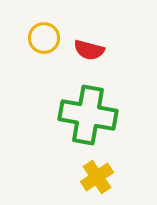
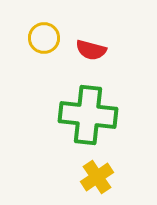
red semicircle: moved 2 px right
green cross: rotated 4 degrees counterclockwise
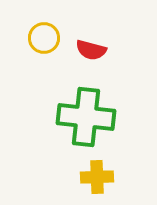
green cross: moved 2 px left, 2 px down
yellow cross: rotated 32 degrees clockwise
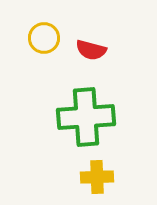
green cross: rotated 10 degrees counterclockwise
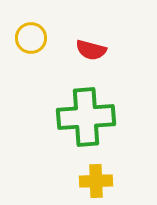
yellow circle: moved 13 px left
yellow cross: moved 1 px left, 4 px down
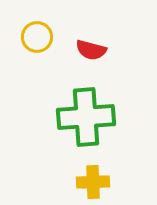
yellow circle: moved 6 px right, 1 px up
yellow cross: moved 3 px left, 1 px down
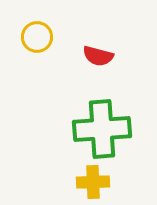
red semicircle: moved 7 px right, 6 px down
green cross: moved 16 px right, 12 px down
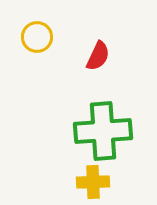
red semicircle: rotated 80 degrees counterclockwise
green cross: moved 1 px right, 2 px down
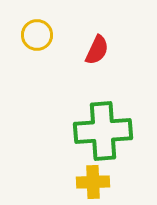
yellow circle: moved 2 px up
red semicircle: moved 1 px left, 6 px up
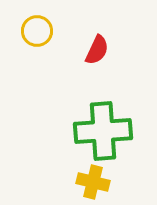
yellow circle: moved 4 px up
yellow cross: rotated 16 degrees clockwise
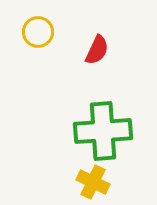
yellow circle: moved 1 px right, 1 px down
yellow cross: rotated 12 degrees clockwise
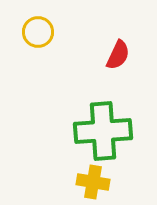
red semicircle: moved 21 px right, 5 px down
yellow cross: rotated 16 degrees counterclockwise
